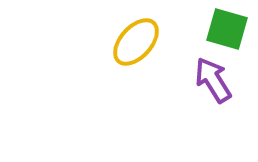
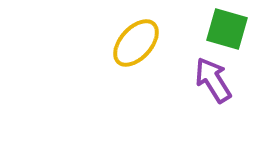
yellow ellipse: moved 1 px down
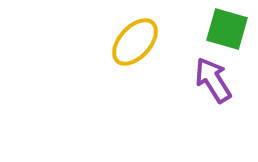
yellow ellipse: moved 1 px left, 1 px up
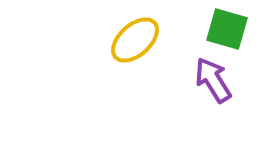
yellow ellipse: moved 2 px up; rotated 6 degrees clockwise
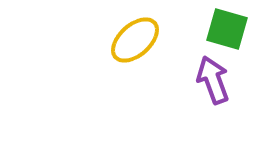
purple arrow: rotated 12 degrees clockwise
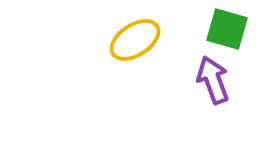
yellow ellipse: rotated 9 degrees clockwise
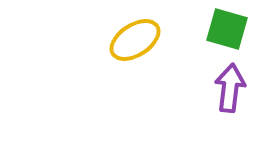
purple arrow: moved 17 px right, 8 px down; rotated 27 degrees clockwise
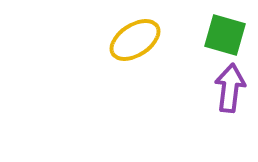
green square: moved 2 px left, 6 px down
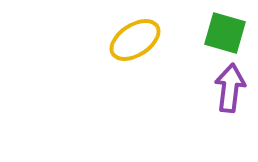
green square: moved 2 px up
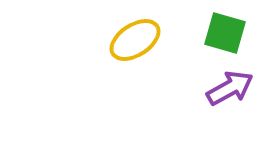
purple arrow: rotated 54 degrees clockwise
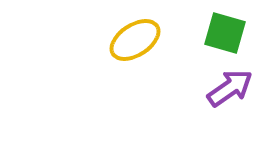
purple arrow: rotated 6 degrees counterclockwise
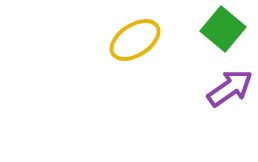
green square: moved 2 px left, 4 px up; rotated 24 degrees clockwise
